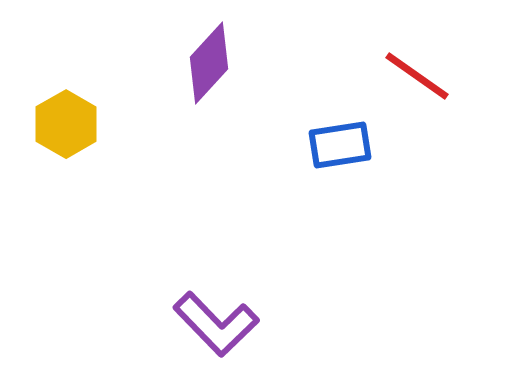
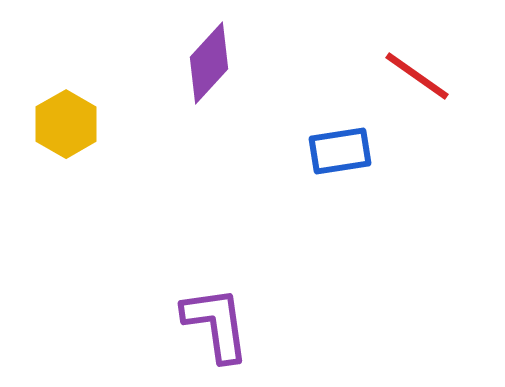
blue rectangle: moved 6 px down
purple L-shape: rotated 144 degrees counterclockwise
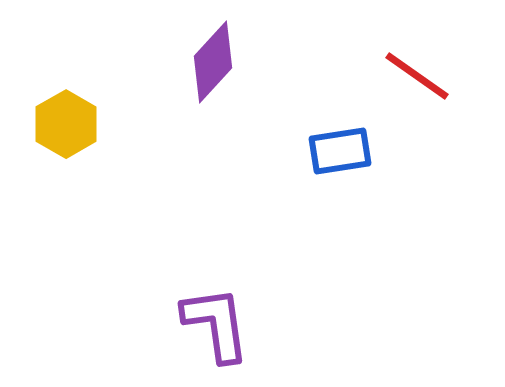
purple diamond: moved 4 px right, 1 px up
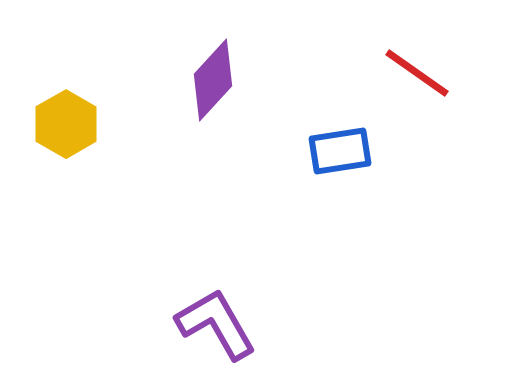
purple diamond: moved 18 px down
red line: moved 3 px up
purple L-shape: rotated 22 degrees counterclockwise
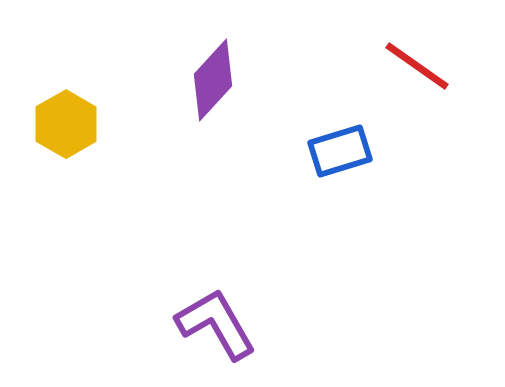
red line: moved 7 px up
blue rectangle: rotated 8 degrees counterclockwise
